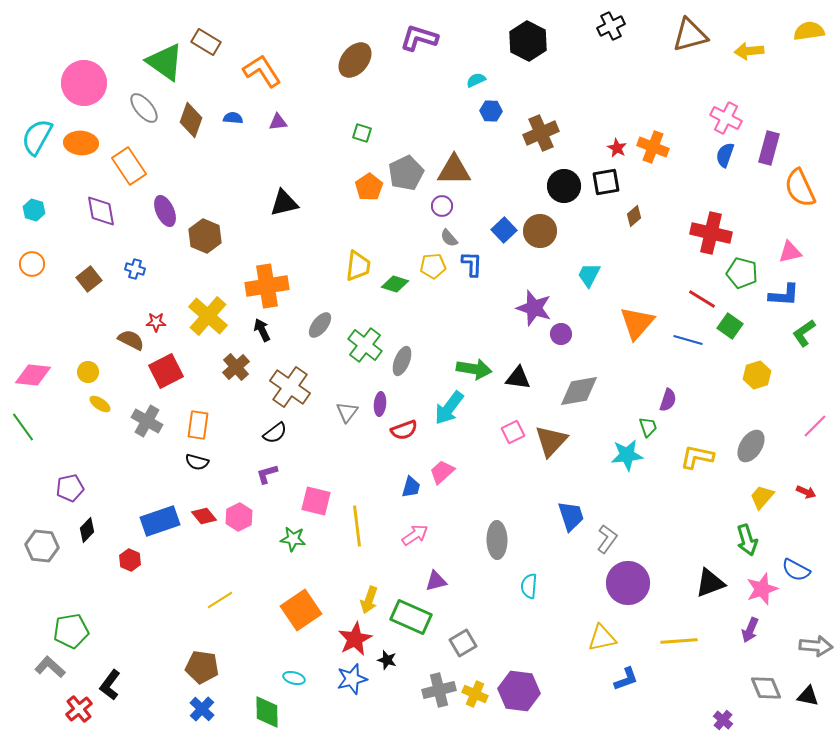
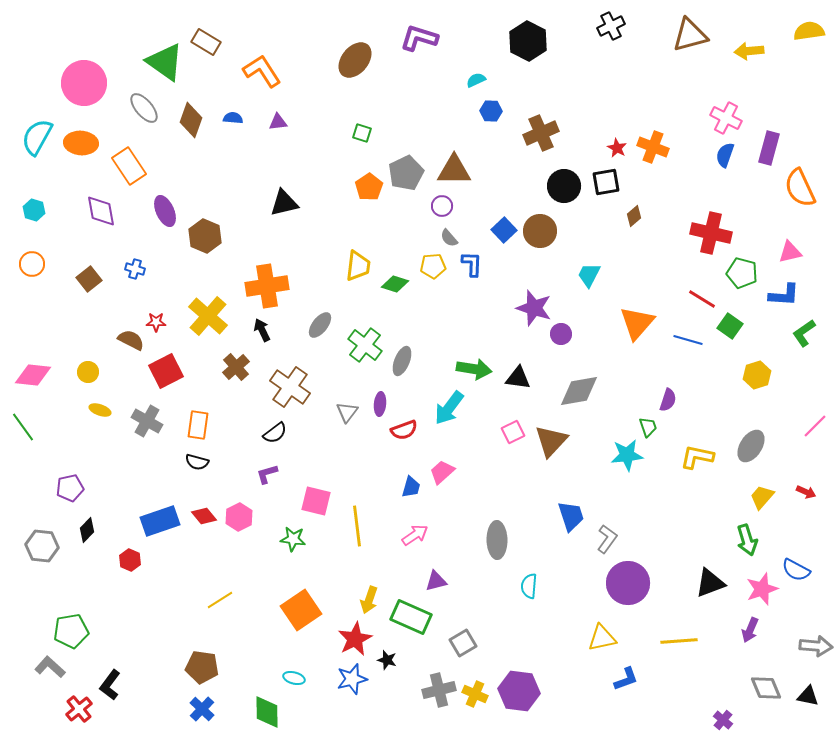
yellow ellipse at (100, 404): moved 6 px down; rotated 15 degrees counterclockwise
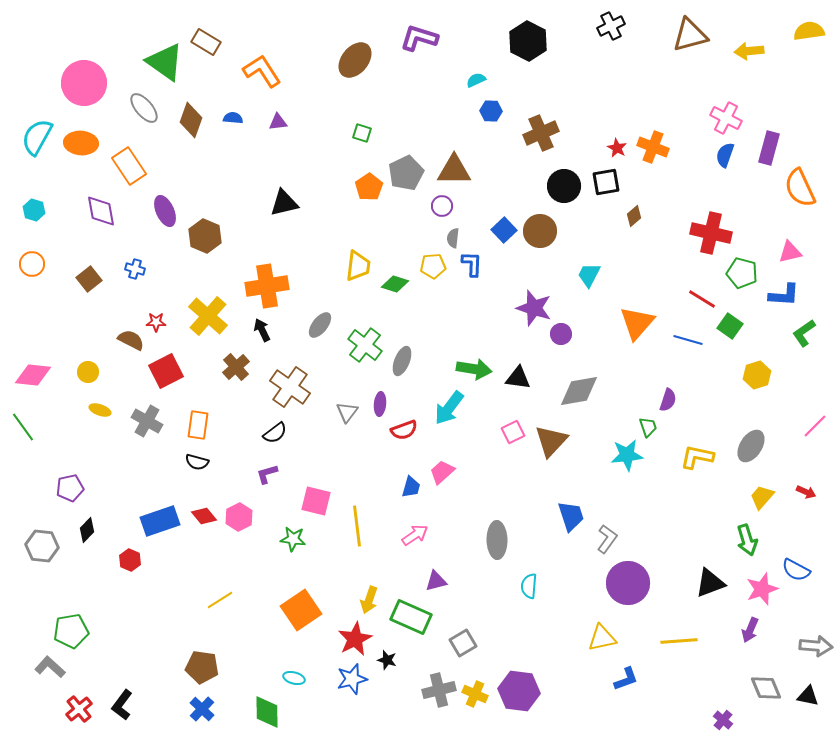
gray semicircle at (449, 238): moved 4 px right; rotated 48 degrees clockwise
black L-shape at (110, 685): moved 12 px right, 20 px down
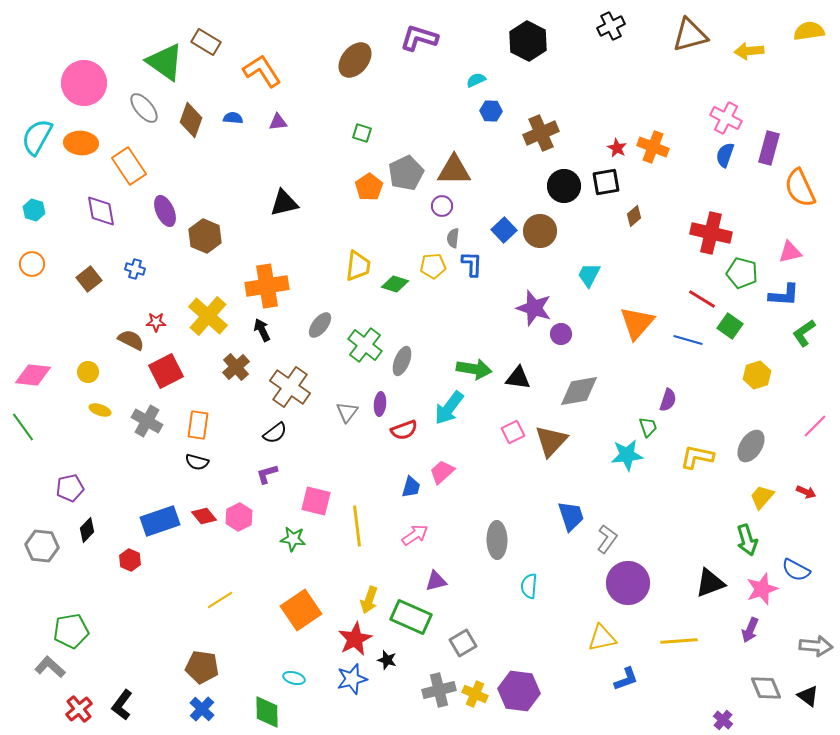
black triangle at (808, 696): rotated 25 degrees clockwise
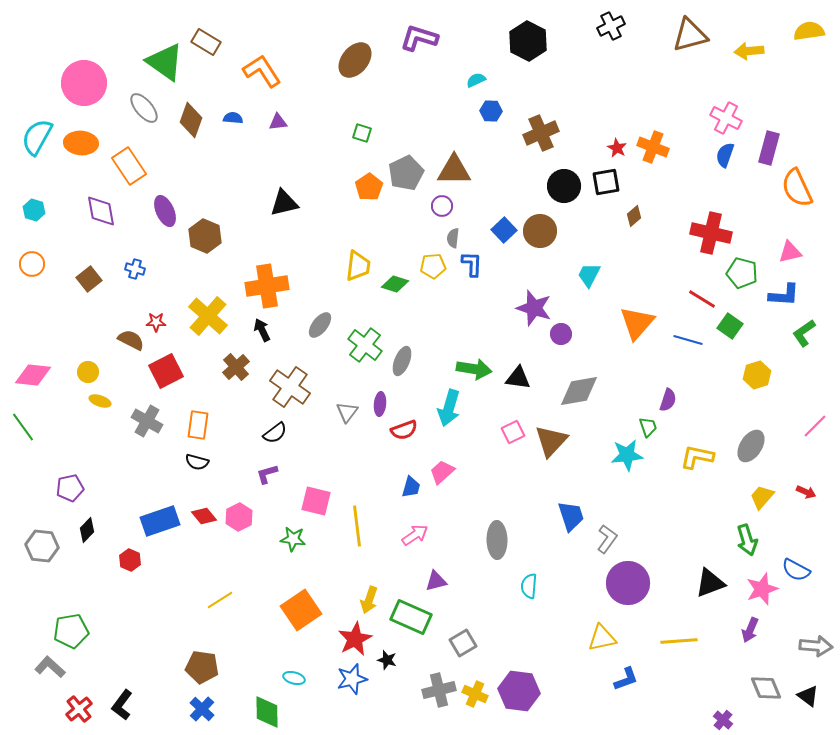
orange semicircle at (800, 188): moved 3 px left
cyan arrow at (449, 408): rotated 21 degrees counterclockwise
yellow ellipse at (100, 410): moved 9 px up
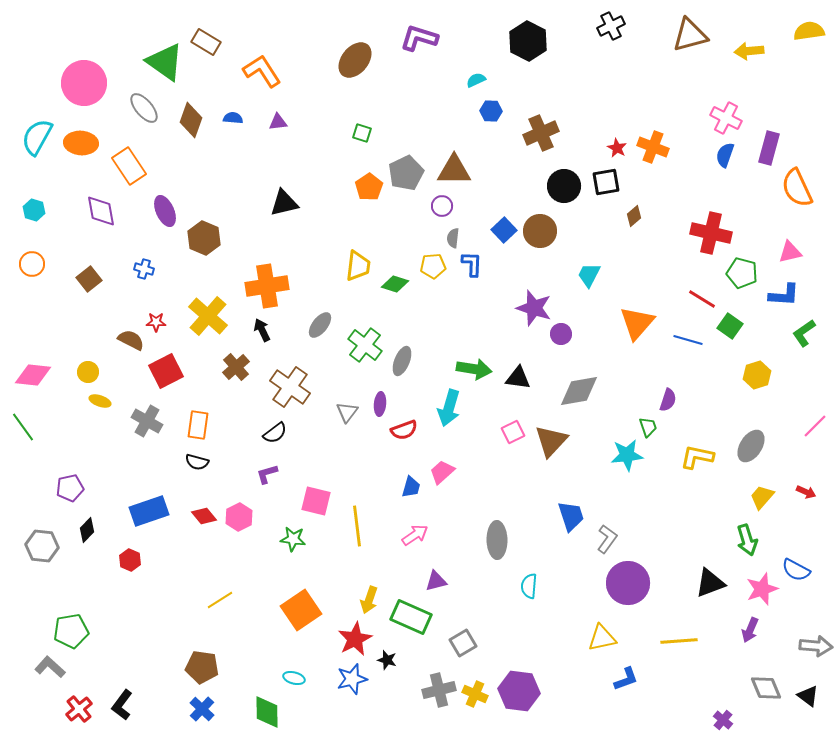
brown hexagon at (205, 236): moved 1 px left, 2 px down
blue cross at (135, 269): moved 9 px right
blue rectangle at (160, 521): moved 11 px left, 10 px up
